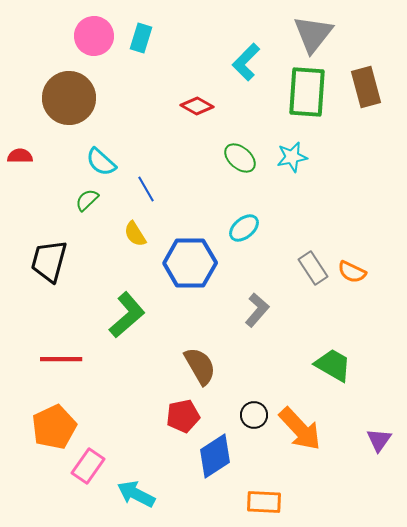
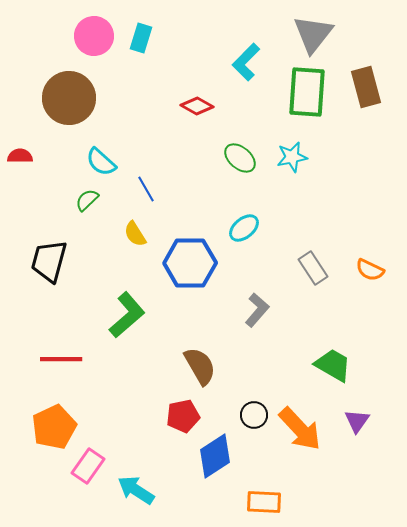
orange semicircle: moved 18 px right, 2 px up
purple triangle: moved 22 px left, 19 px up
cyan arrow: moved 4 px up; rotated 6 degrees clockwise
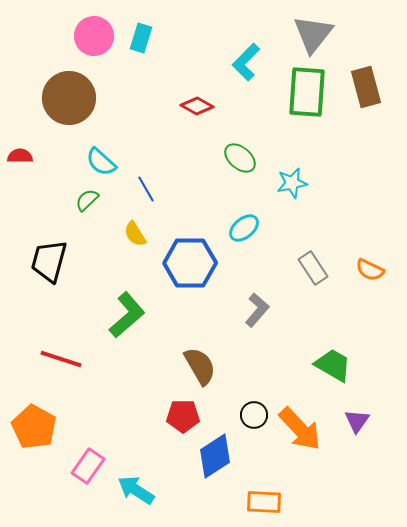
cyan star: moved 26 px down
red line: rotated 18 degrees clockwise
red pentagon: rotated 12 degrees clockwise
orange pentagon: moved 20 px left; rotated 18 degrees counterclockwise
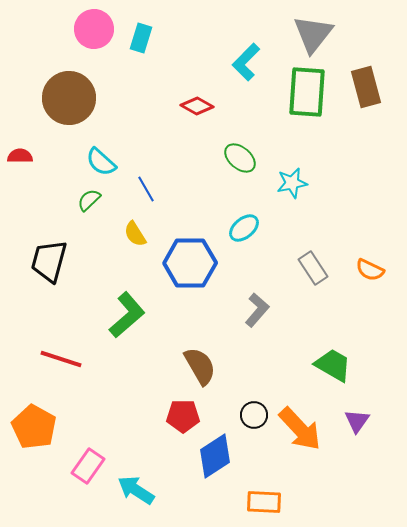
pink circle: moved 7 px up
green semicircle: moved 2 px right
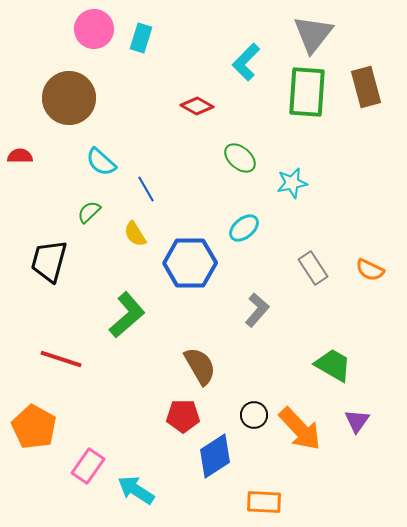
green semicircle: moved 12 px down
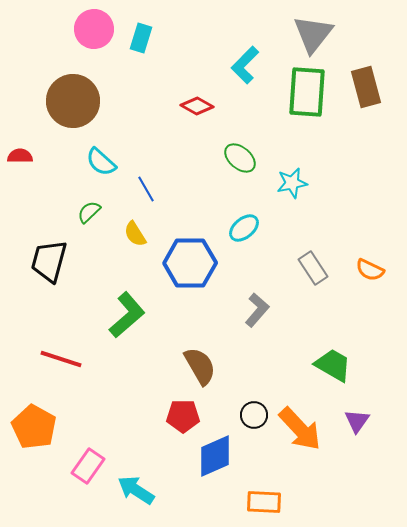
cyan L-shape: moved 1 px left, 3 px down
brown circle: moved 4 px right, 3 px down
blue diamond: rotated 9 degrees clockwise
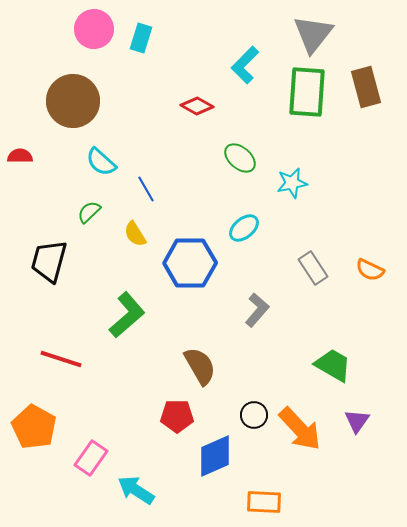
red pentagon: moved 6 px left
pink rectangle: moved 3 px right, 8 px up
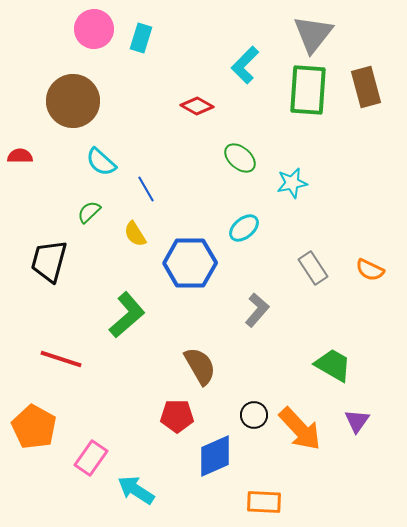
green rectangle: moved 1 px right, 2 px up
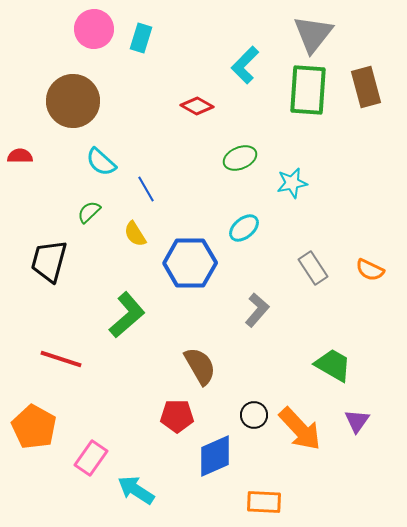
green ellipse: rotated 64 degrees counterclockwise
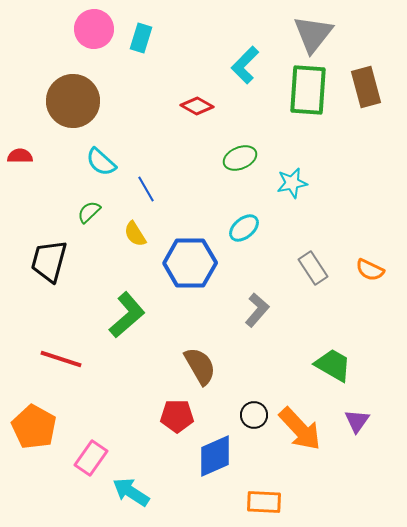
cyan arrow: moved 5 px left, 2 px down
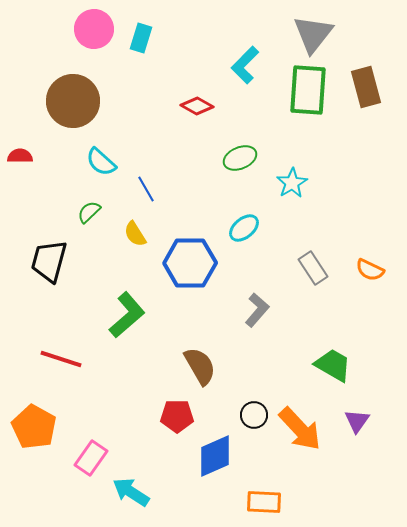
cyan star: rotated 20 degrees counterclockwise
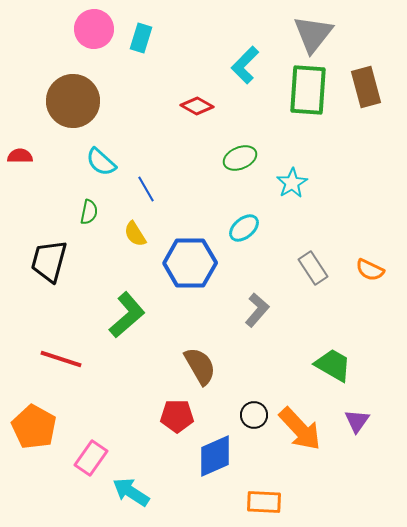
green semicircle: rotated 145 degrees clockwise
